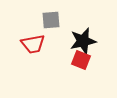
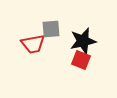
gray square: moved 9 px down
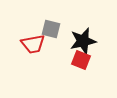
gray square: rotated 18 degrees clockwise
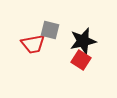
gray square: moved 1 px left, 1 px down
red square: rotated 12 degrees clockwise
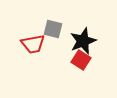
gray square: moved 3 px right, 1 px up
black star: rotated 8 degrees counterclockwise
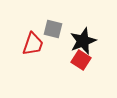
red trapezoid: rotated 60 degrees counterclockwise
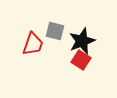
gray square: moved 2 px right, 2 px down
black star: moved 1 px left
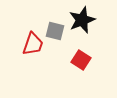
black star: moved 21 px up
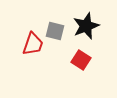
black star: moved 4 px right, 6 px down
